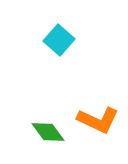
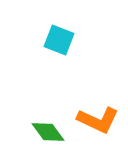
cyan square: rotated 20 degrees counterclockwise
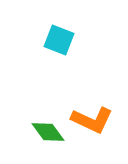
orange L-shape: moved 6 px left
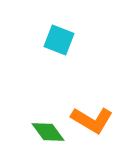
orange L-shape: rotated 6 degrees clockwise
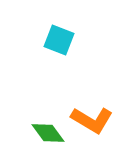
green diamond: moved 1 px down
